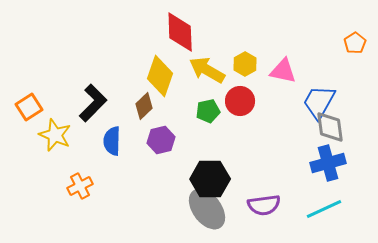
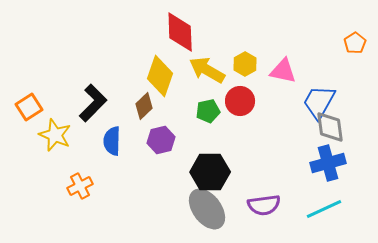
black hexagon: moved 7 px up
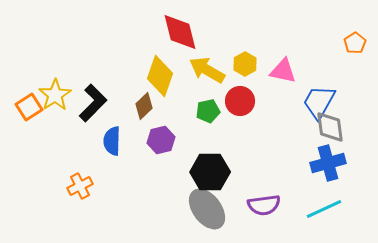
red diamond: rotated 12 degrees counterclockwise
yellow star: moved 40 px up; rotated 16 degrees clockwise
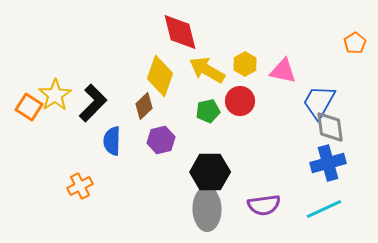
orange square: rotated 24 degrees counterclockwise
gray ellipse: rotated 36 degrees clockwise
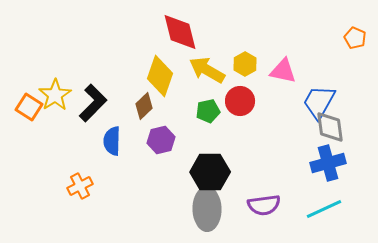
orange pentagon: moved 5 px up; rotated 15 degrees counterclockwise
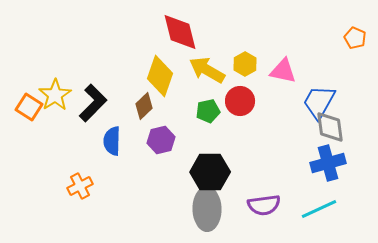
cyan line: moved 5 px left
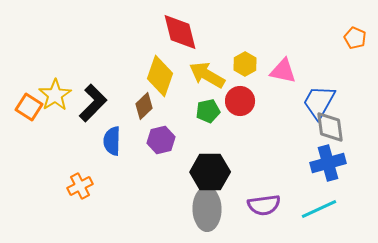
yellow arrow: moved 5 px down
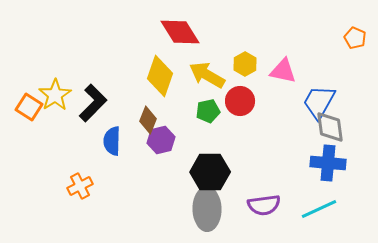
red diamond: rotated 18 degrees counterclockwise
brown diamond: moved 4 px right, 14 px down; rotated 24 degrees counterclockwise
blue cross: rotated 20 degrees clockwise
